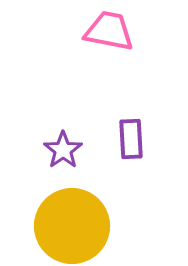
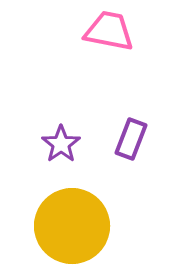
purple rectangle: rotated 24 degrees clockwise
purple star: moved 2 px left, 6 px up
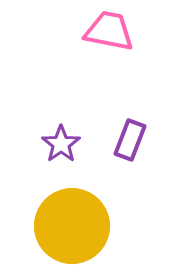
purple rectangle: moved 1 px left, 1 px down
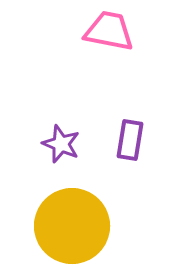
purple rectangle: rotated 12 degrees counterclockwise
purple star: rotated 15 degrees counterclockwise
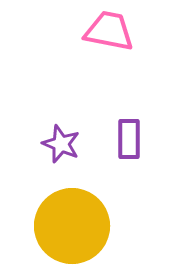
purple rectangle: moved 1 px left, 1 px up; rotated 9 degrees counterclockwise
